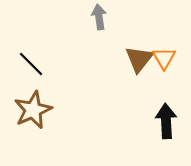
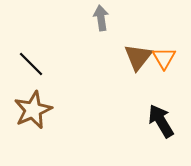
gray arrow: moved 2 px right, 1 px down
brown triangle: moved 1 px left, 2 px up
black arrow: moved 5 px left; rotated 28 degrees counterclockwise
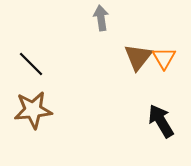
brown star: rotated 18 degrees clockwise
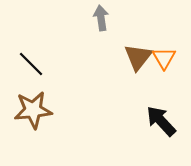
black arrow: rotated 12 degrees counterclockwise
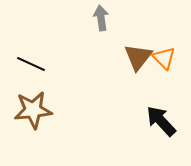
orange triangle: rotated 15 degrees counterclockwise
black line: rotated 20 degrees counterclockwise
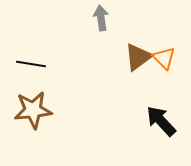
brown triangle: rotated 16 degrees clockwise
black line: rotated 16 degrees counterclockwise
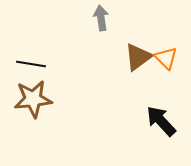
orange triangle: moved 2 px right
brown star: moved 11 px up
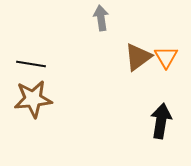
orange triangle: moved 1 px up; rotated 15 degrees clockwise
black arrow: rotated 52 degrees clockwise
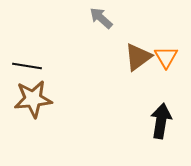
gray arrow: rotated 40 degrees counterclockwise
black line: moved 4 px left, 2 px down
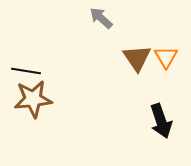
brown triangle: moved 1 px left, 1 px down; rotated 28 degrees counterclockwise
black line: moved 1 px left, 5 px down
black arrow: rotated 152 degrees clockwise
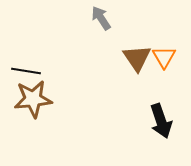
gray arrow: rotated 15 degrees clockwise
orange triangle: moved 2 px left
